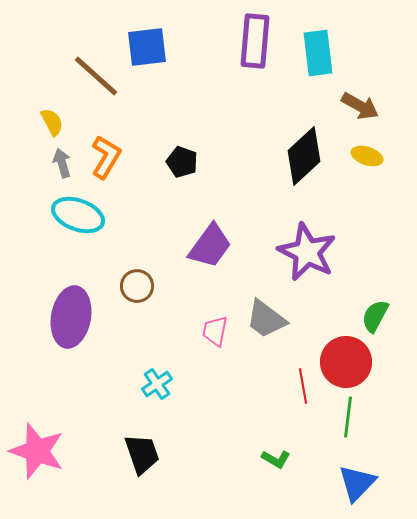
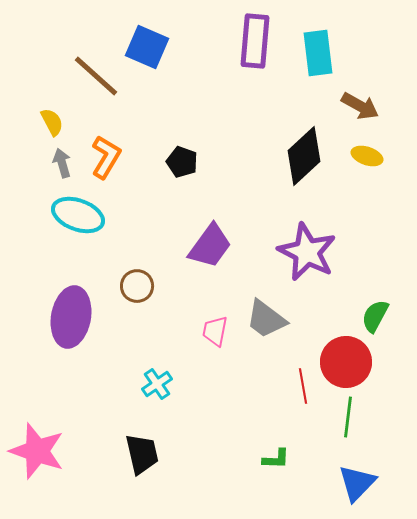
blue square: rotated 30 degrees clockwise
black trapezoid: rotated 6 degrees clockwise
green L-shape: rotated 28 degrees counterclockwise
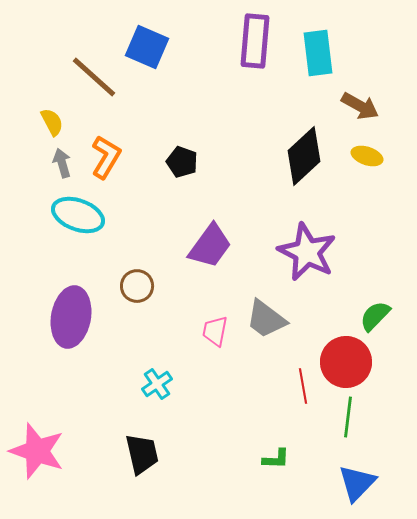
brown line: moved 2 px left, 1 px down
green semicircle: rotated 16 degrees clockwise
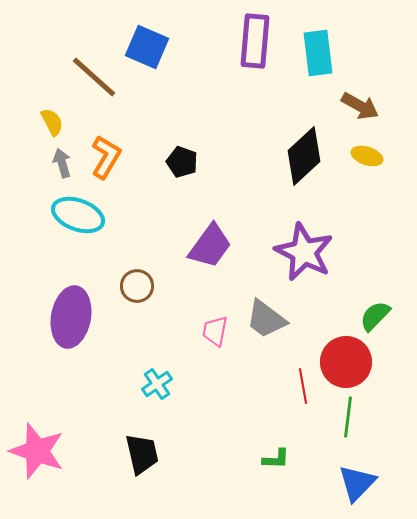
purple star: moved 3 px left
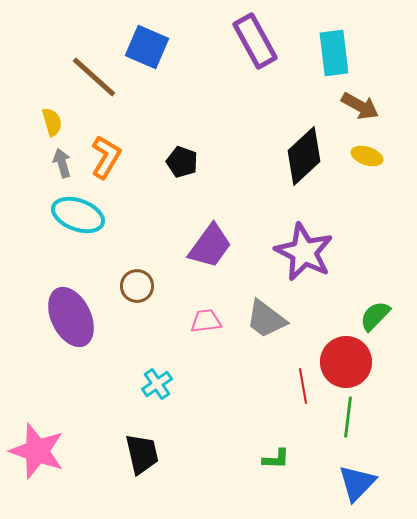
purple rectangle: rotated 34 degrees counterclockwise
cyan rectangle: moved 16 px right
yellow semicircle: rotated 12 degrees clockwise
purple ellipse: rotated 36 degrees counterclockwise
pink trapezoid: moved 9 px left, 10 px up; rotated 72 degrees clockwise
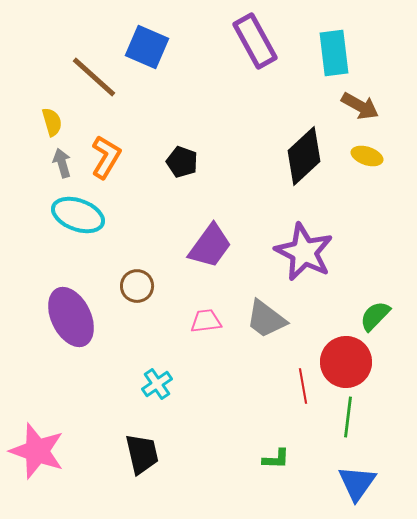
blue triangle: rotated 9 degrees counterclockwise
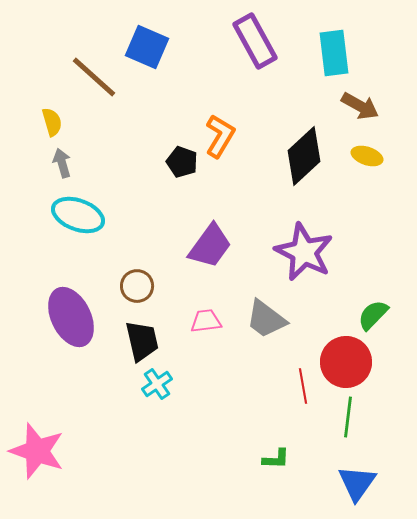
orange L-shape: moved 114 px right, 21 px up
green semicircle: moved 2 px left, 1 px up
black trapezoid: moved 113 px up
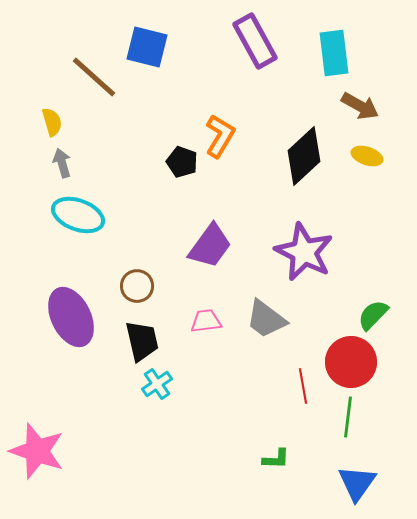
blue square: rotated 9 degrees counterclockwise
red circle: moved 5 px right
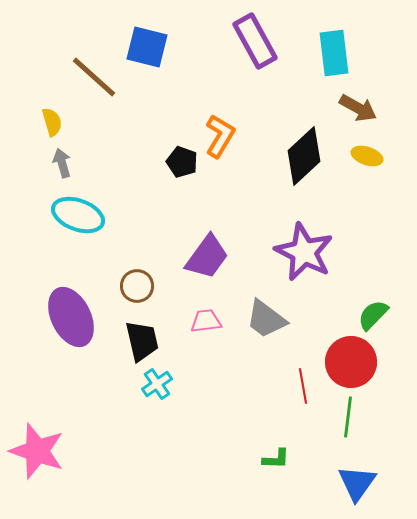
brown arrow: moved 2 px left, 2 px down
purple trapezoid: moved 3 px left, 11 px down
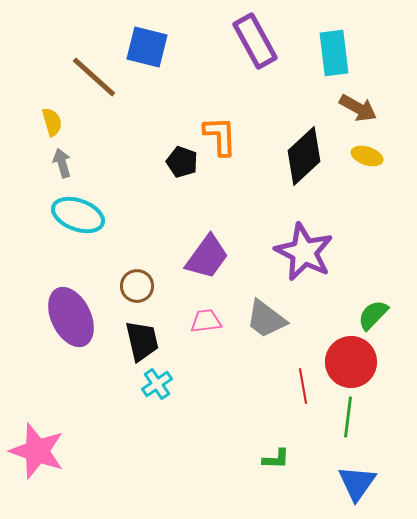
orange L-shape: rotated 33 degrees counterclockwise
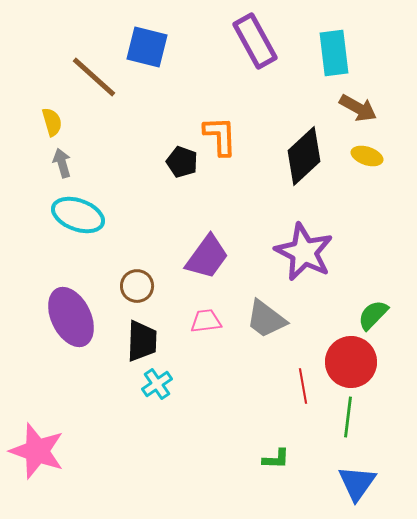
black trapezoid: rotated 15 degrees clockwise
